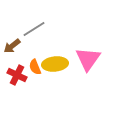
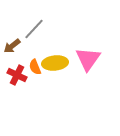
gray line: rotated 15 degrees counterclockwise
yellow ellipse: moved 1 px up
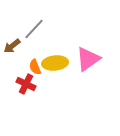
pink triangle: rotated 20 degrees clockwise
red cross: moved 9 px right, 9 px down
